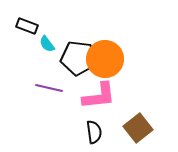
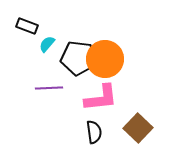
cyan semicircle: rotated 78 degrees clockwise
purple line: rotated 16 degrees counterclockwise
pink L-shape: moved 2 px right, 2 px down
brown square: rotated 8 degrees counterclockwise
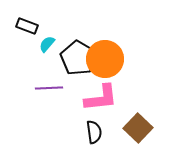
black pentagon: rotated 24 degrees clockwise
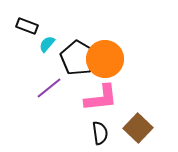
purple line: rotated 36 degrees counterclockwise
black semicircle: moved 6 px right, 1 px down
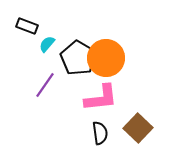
orange circle: moved 1 px right, 1 px up
purple line: moved 4 px left, 3 px up; rotated 16 degrees counterclockwise
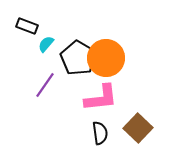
cyan semicircle: moved 1 px left
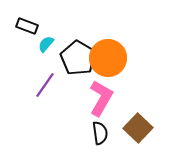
orange circle: moved 2 px right
pink L-shape: rotated 54 degrees counterclockwise
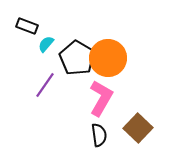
black pentagon: moved 1 px left
black semicircle: moved 1 px left, 2 px down
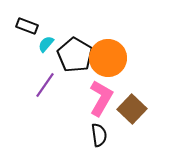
black pentagon: moved 2 px left, 3 px up
brown square: moved 6 px left, 19 px up
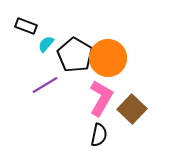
black rectangle: moved 1 px left
purple line: rotated 24 degrees clockwise
black semicircle: rotated 20 degrees clockwise
